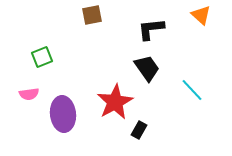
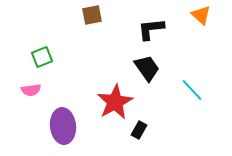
pink semicircle: moved 2 px right, 4 px up
purple ellipse: moved 12 px down
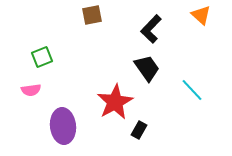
black L-shape: rotated 40 degrees counterclockwise
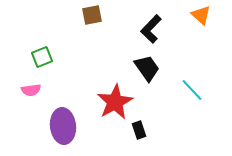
black rectangle: rotated 48 degrees counterclockwise
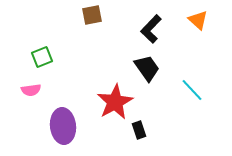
orange triangle: moved 3 px left, 5 px down
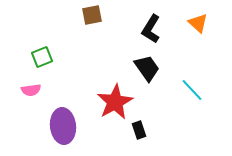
orange triangle: moved 3 px down
black L-shape: rotated 12 degrees counterclockwise
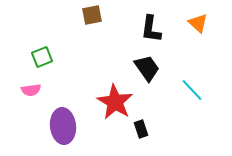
black L-shape: rotated 24 degrees counterclockwise
red star: rotated 12 degrees counterclockwise
black rectangle: moved 2 px right, 1 px up
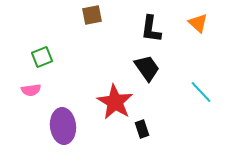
cyan line: moved 9 px right, 2 px down
black rectangle: moved 1 px right
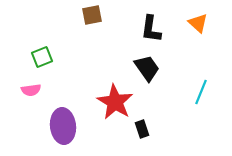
cyan line: rotated 65 degrees clockwise
